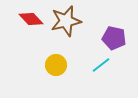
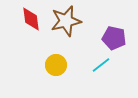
red diamond: rotated 35 degrees clockwise
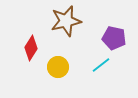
red diamond: moved 29 px down; rotated 40 degrees clockwise
yellow circle: moved 2 px right, 2 px down
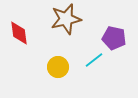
brown star: moved 2 px up
red diamond: moved 12 px left, 15 px up; rotated 40 degrees counterclockwise
cyan line: moved 7 px left, 5 px up
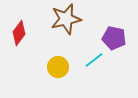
red diamond: rotated 45 degrees clockwise
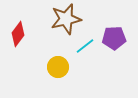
red diamond: moved 1 px left, 1 px down
purple pentagon: rotated 15 degrees counterclockwise
cyan line: moved 9 px left, 14 px up
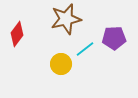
red diamond: moved 1 px left
cyan line: moved 3 px down
yellow circle: moved 3 px right, 3 px up
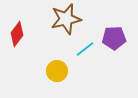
yellow circle: moved 4 px left, 7 px down
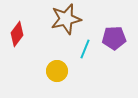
cyan line: rotated 30 degrees counterclockwise
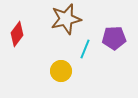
yellow circle: moved 4 px right
